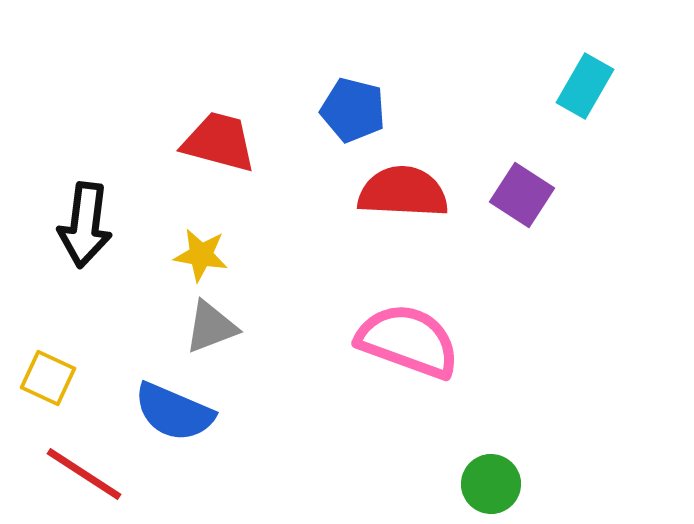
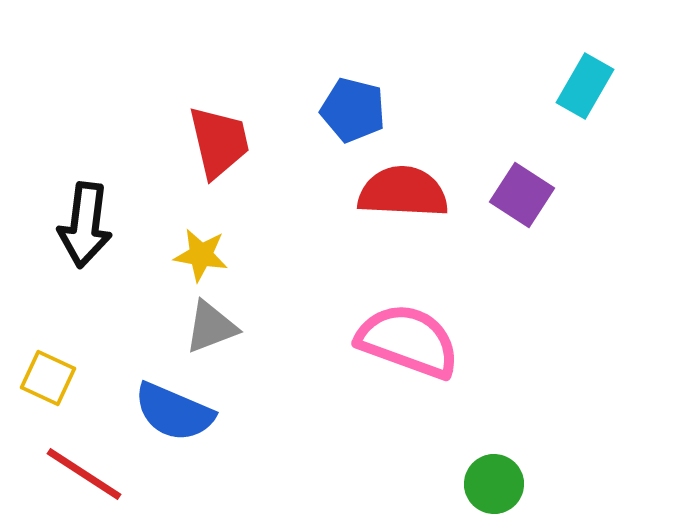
red trapezoid: rotated 62 degrees clockwise
green circle: moved 3 px right
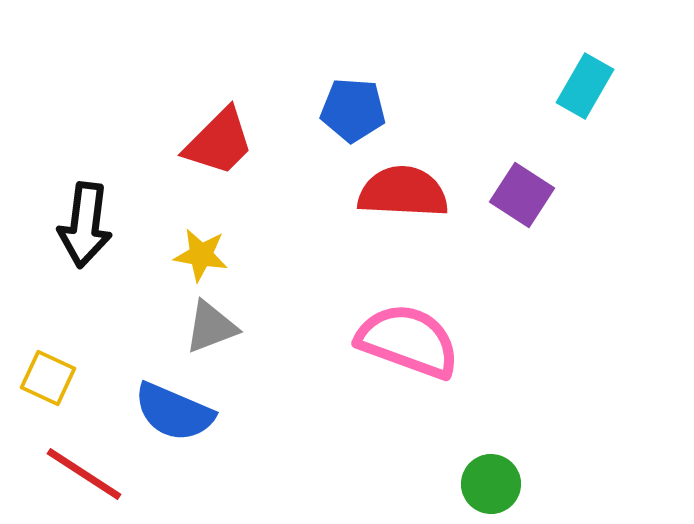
blue pentagon: rotated 10 degrees counterclockwise
red trapezoid: rotated 58 degrees clockwise
green circle: moved 3 px left
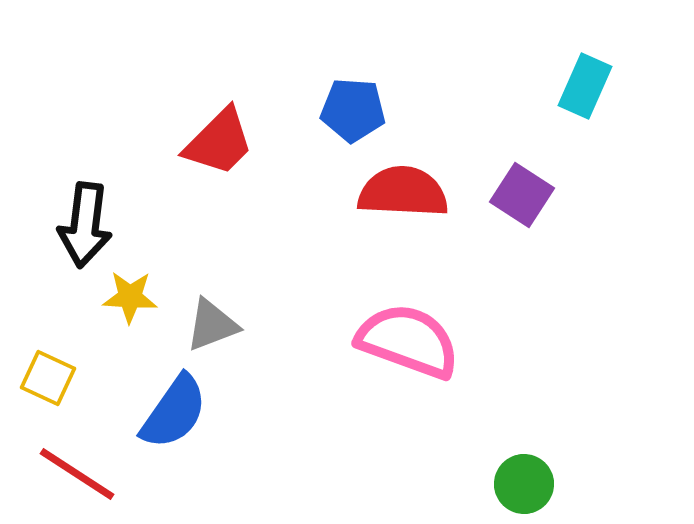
cyan rectangle: rotated 6 degrees counterclockwise
yellow star: moved 71 px left, 42 px down; rotated 6 degrees counterclockwise
gray triangle: moved 1 px right, 2 px up
blue semicircle: rotated 78 degrees counterclockwise
red line: moved 7 px left
green circle: moved 33 px right
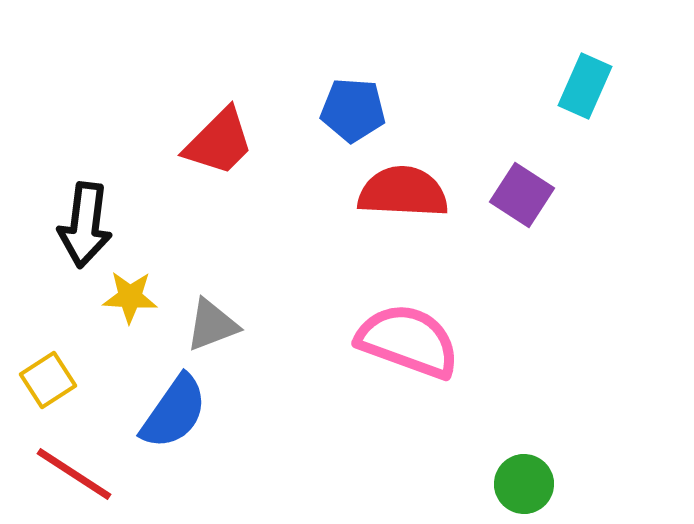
yellow square: moved 2 px down; rotated 32 degrees clockwise
red line: moved 3 px left
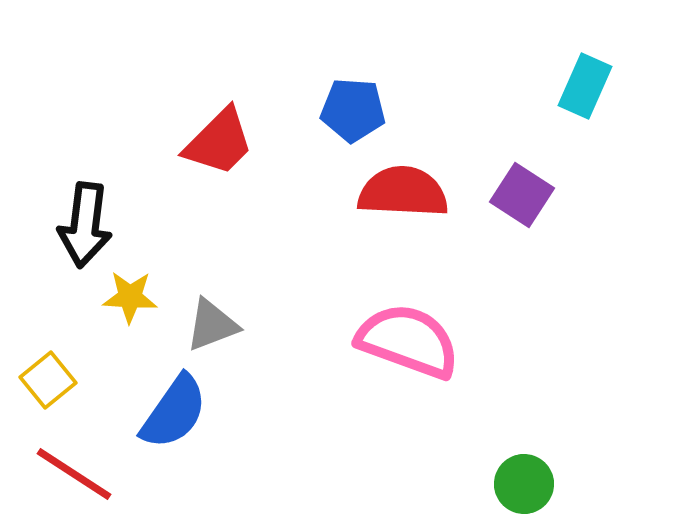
yellow square: rotated 6 degrees counterclockwise
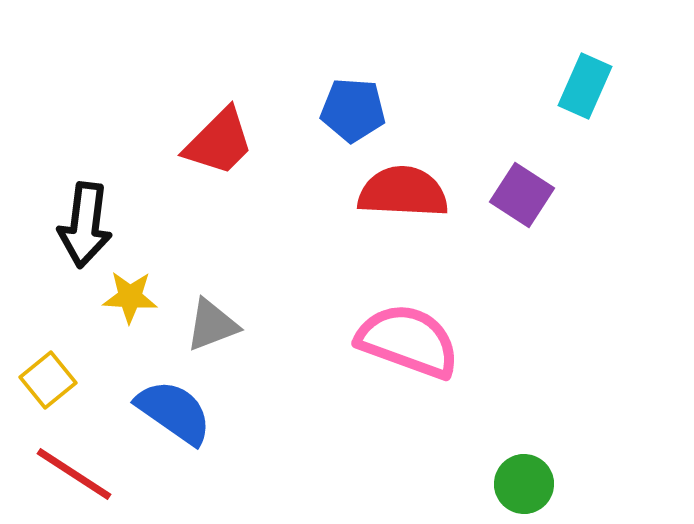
blue semicircle: rotated 90 degrees counterclockwise
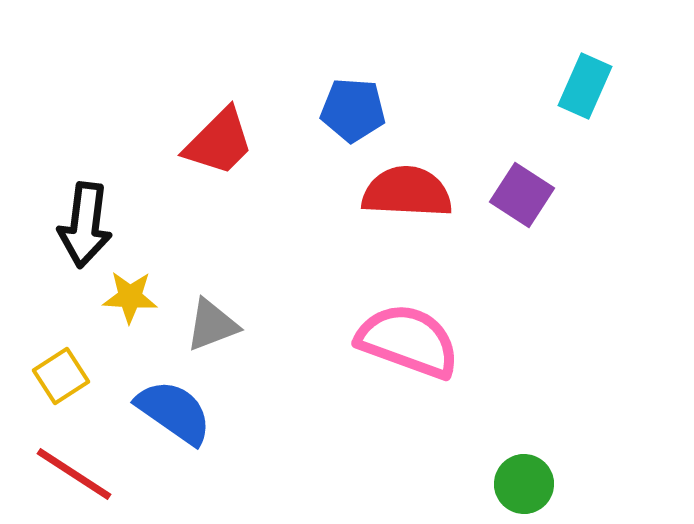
red semicircle: moved 4 px right
yellow square: moved 13 px right, 4 px up; rotated 6 degrees clockwise
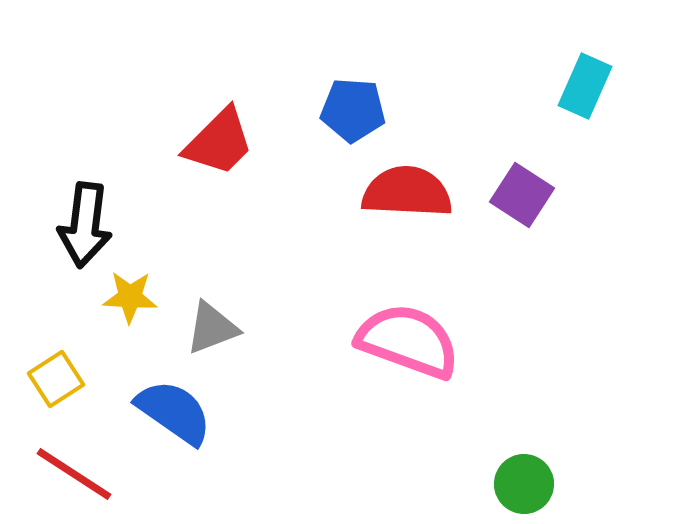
gray triangle: moved 3 px down
yellow square: moved 5 px left, 3 px down
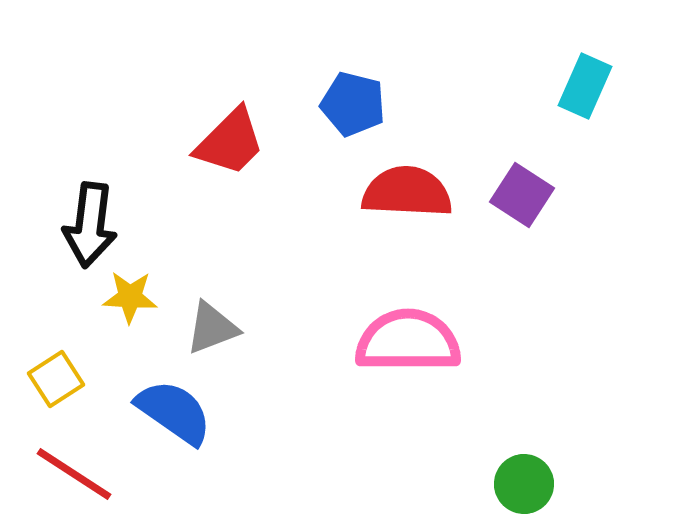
blue pentagon: moved 6 px up; rotated 10 degrees clockwise
red trapezoid: moved 11 px right
black arrow: moved 5 px right
pink semicircle: rotated 20 degrees counterclockwise
